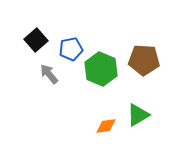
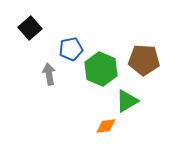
black square: moved 6 px left, 12 px up
gray arrow: rotated 30 degrees clockwise
green triangle: moved 11 px left, 14 px up
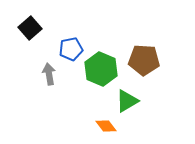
orange diamond: rotated 60 degrees clockwise
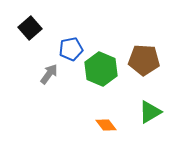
gray arrow: rotated 45 degrees clockwise
green triangle: moved 23 px right, 11 px down
orange diamond: moved 1 px up
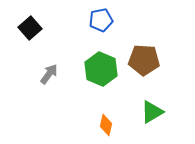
blue pentagon: moved 30 px right, 29 px up
green triangle: moved 2 px right
orange diamond: rotated 50 degrees clockwise
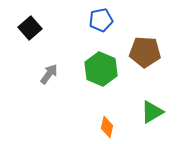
brown pentagon: moved 1 px right, 8 px up
orange diamond: moved 1 px right, 2 px down
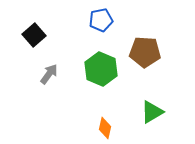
black square: moved 4 px right, 7 px down
orange diamond: moved 2 px left, 1 px down
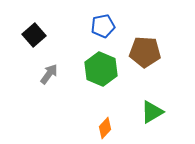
blue pentagon: moved 2 px right, 6 px down
orange diamond: rotated 30 degrees clockwise
